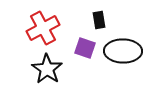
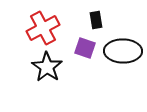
black rectangle: moved 3 px left
black star: moved 2 px up
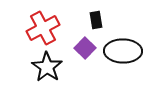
purple square: rotated 25 degrees clockwise
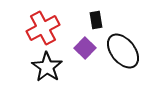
black ellipse: rotated 51 degrees clockwise
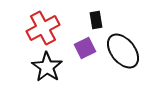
purple square: rotated 20 degrees clockwise
